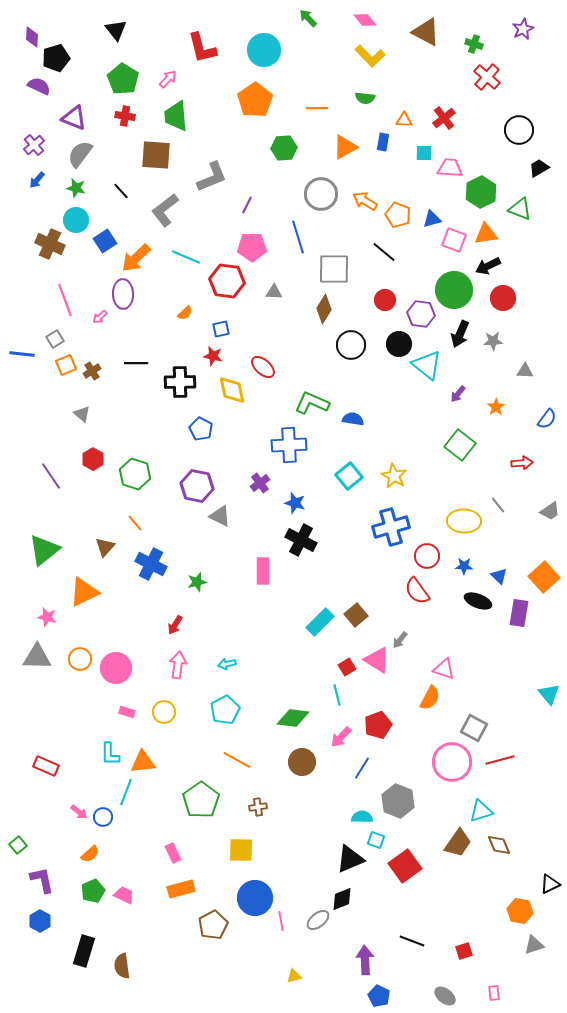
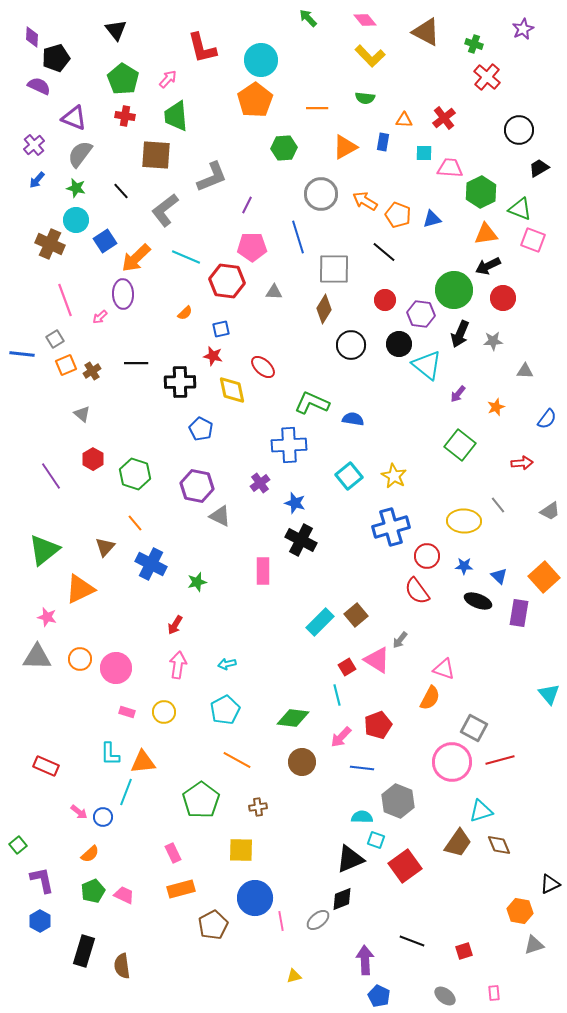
cyan circle at (264, 50): moved 3 px left, 10 px down
pink square at (454, 240): moved 79 px right
orange star at (496, 407): rotated 12 degrees clockwise
orange triangle at (84, 592): moved 4 px left, 3 px up
blue line at (362, 768): rotated 65 degrees clockwise
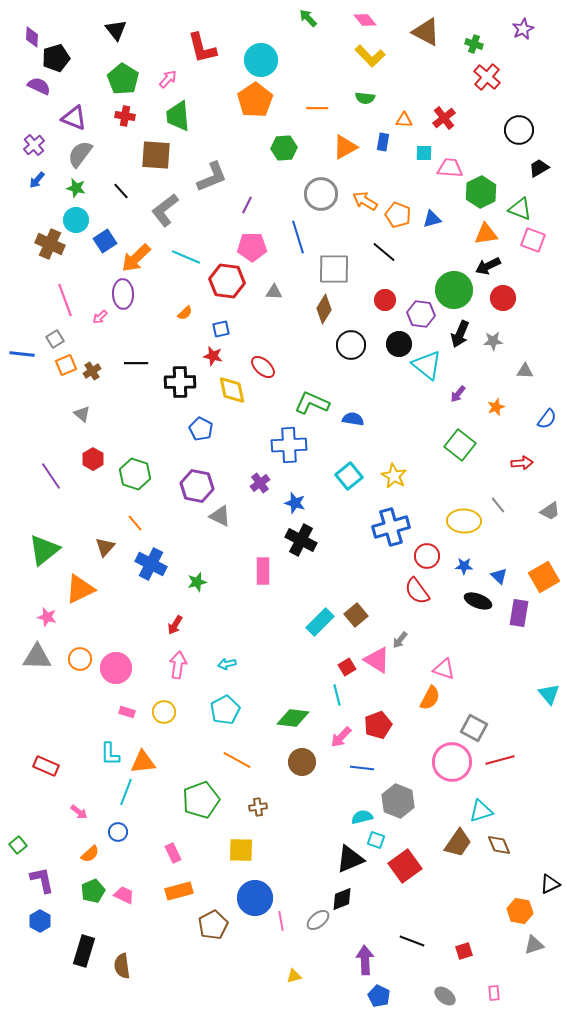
green trapezoid at (176, 116): moved 2 px right
orange square at (544, 577): rotated 12 degrees clockwise
green pentagon at (201, 800): rotated 15 degrees clockwise
blue circle at (103, 817): moved 15 px right, 15 px down
cyan semicircle at (362, 817): rotated 15 degrees counterclockwise
orange rectangle at (181, 889): moved 2 px left, 2 px down
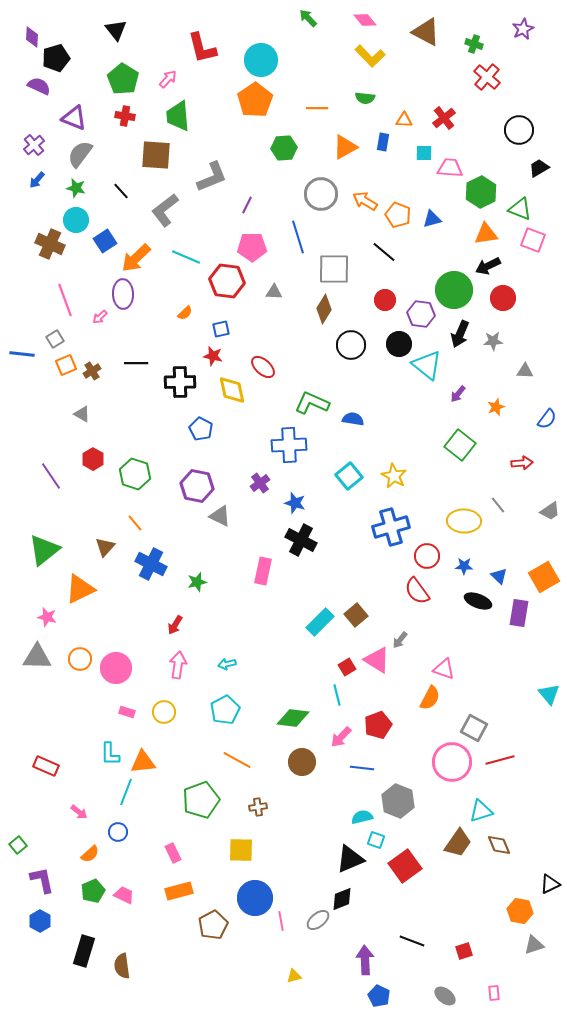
gray triangle at (82, 414): rotated 12 degrees counterclockwise
pink rectangle at (263, 571): rotated 12 degrees clockwise
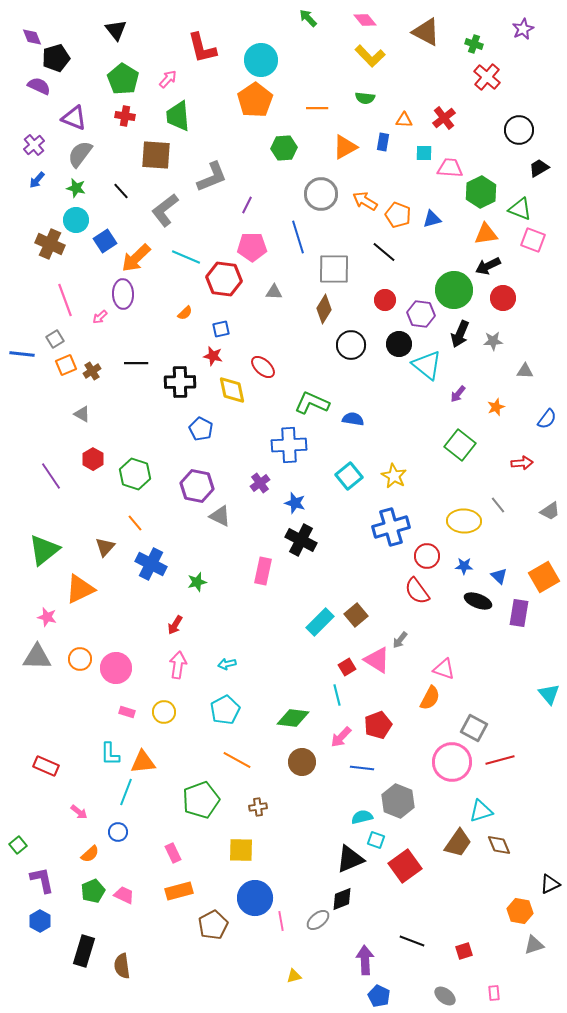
purple diamond at (32, 37): rotated 25 degrees counterclockwise
red hexagon at (227, 281): moved 3 px left, 2 px up
